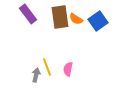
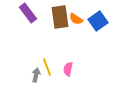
purple rectangle: moved 1 px up
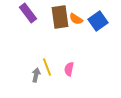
pink semicircle: moved 1 px right
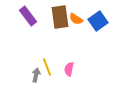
purple rectangle: moved 3 px down
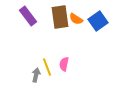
pink semicircle: moved 5 px left, 5 px up
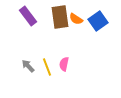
gray arrow: moved 8 px left, 9 px up; rotated 56 degrees counterclockwise
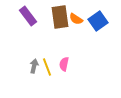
gray arrow: moved 6 px right; rotated 56 degrees clockwise
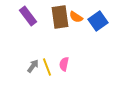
orange semicircle: moved 2 px up
gray arrow: moved 1 px left; rotated 24 degrees clockwise
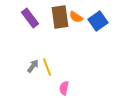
purple rectangle: moved 2 px right, 2 px down
pink semicircle: moved 24 px down
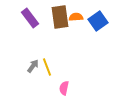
orange semicircle: rotated 144 degrees clockwise
